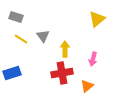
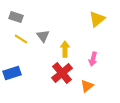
red cross: rotated 30 degrees counterclockwise
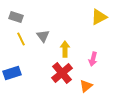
yellow triangle: moved 2 px right, 2 px up; rotated 12 degrees clockwise
yellow line: rotated 32 degrees clockwise
orange triangle: moved 1 px left
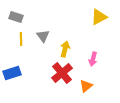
yellow line: rotated 24 degrees clockwise
yellow arrow: rotated 14 degrees clockwise
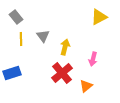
gray rectangle: rotated 32 degrees clockwise
yellow arrow: moved 2 px up
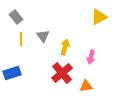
pink arrow: moved 2 px left, 2 px up
orange triangle: rotated 32 degrees clockwise
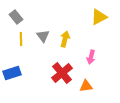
yellow arrow: moved 8 px up
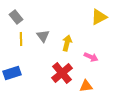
yellow arrow: moved 2 px right, 4 px down
pink arrow: rotated 80 degrees counterclockwise
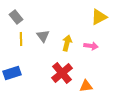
pink arrow: moved 11 px up; rotated 16 degrees counterclockwise
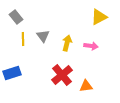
yellow line: moved 2 px right
red cross: moved 2 px down
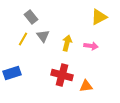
gray rectangle: moved 15 px right
yellow line: rotated 32 degrees clockwise
red cross: rotated 35 degrees counterclockwise
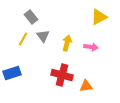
pink arrow: moved 1 px down
